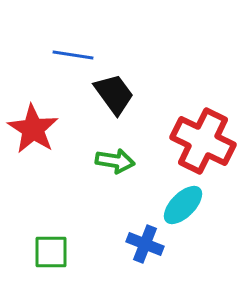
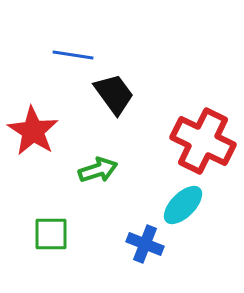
red star: moved 2 px down
green arrow: moved 17 px left, 9 px down; rotated 27 degrees counterclockwise
green square: moved 18 px up
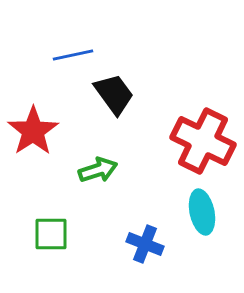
blue line: rotated 21 degrees counterclockwise
red star: rotated 6 degrees clockwise
cyan ellipse: moved 19 px right, 7 px down; rotated 57 degrees counterclockwise
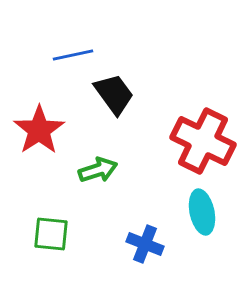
red star: moved 6 px right, 1 px up
green square: rotated 6 degrees clockwise
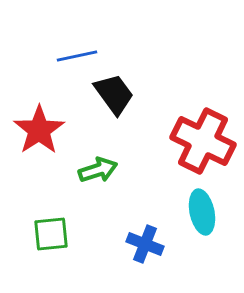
blue line: moved 4 px right, 1 px down
green square: rotated 12 degrees counterclockwise
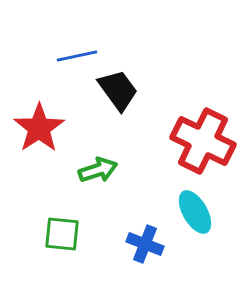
black trapezoid: moved 4 px right, 4 px up
red star: moved 2 px up
cyan ellipse: moved 7 px left; rotated 18 degrees counterclockwise
green square: moved 11 px right; rotated 12 degrees clockwise
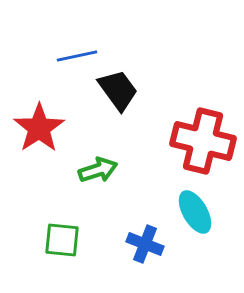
red cross: rotated 12 degrees counterclockwise
green square: moved 6 px down
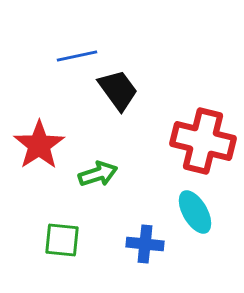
red star: moved 17 px down
green arrow: moved 4 px down
blue cross: rotated 15 degrees counterclockwise
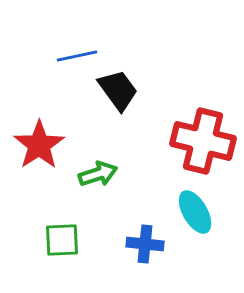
green square: rotated 9 degrees counterclockwise
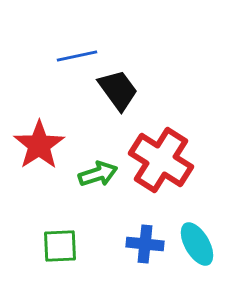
red cross: moved 42 px left, 19 px down; rotated 18 degrees clockwise
cyan ellipse: moved 2 px right, 32 px down
green square: moved 2 px left, 6 px down
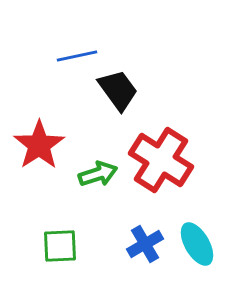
blue cross: rotated 36 degrees counterclockwise
